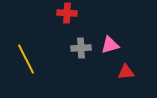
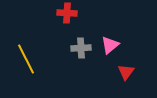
pink triangle: rotated 24 degrees counterclockwise
red triangle: rotated 48 degrees counterclockwise
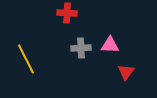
pink triangle: rotated 42 degrees clockwise
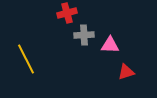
red cross: rotated 18 degrees counterclockwise
gray cross: moved 3 px right, 13 px up
red triangle: rotated 36 degrees clockwise
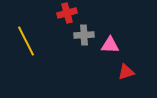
yellow line: moved 18 px up
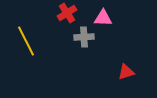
red cross: rotated 18 degrees counterclockwise
gray cross: moved 2 px down
pink triangle: moved 7 px left, 27 px up
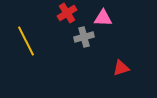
gray cross: rotated 12 degrees counterclockwise
red triangle: moved 5 px left, 4 px up
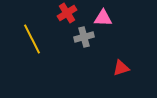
yellow line: moved 6 px right, 2 px up
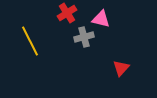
pink triangle: moved 2 px left, 1 px down; rotated 12 degrees clockwise
yellow line: moved 2 px left, 2 px down
red triangle: rotated 30 degrees counterclockwise
